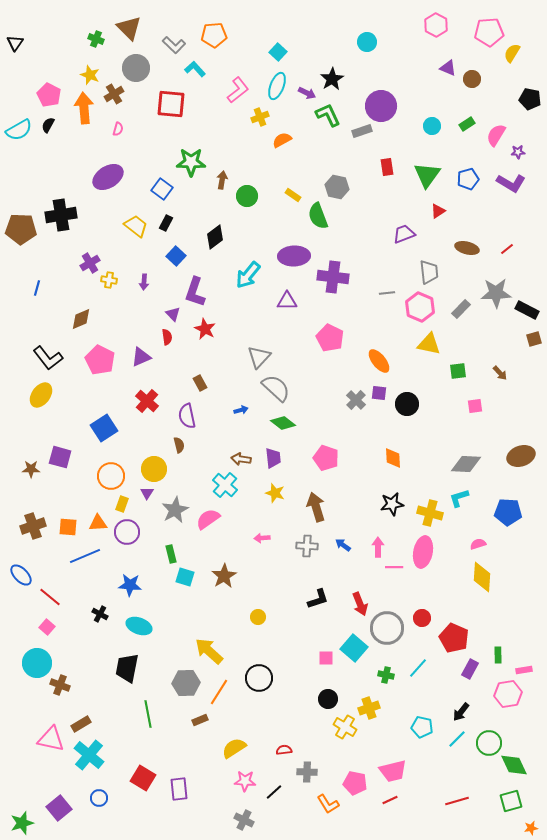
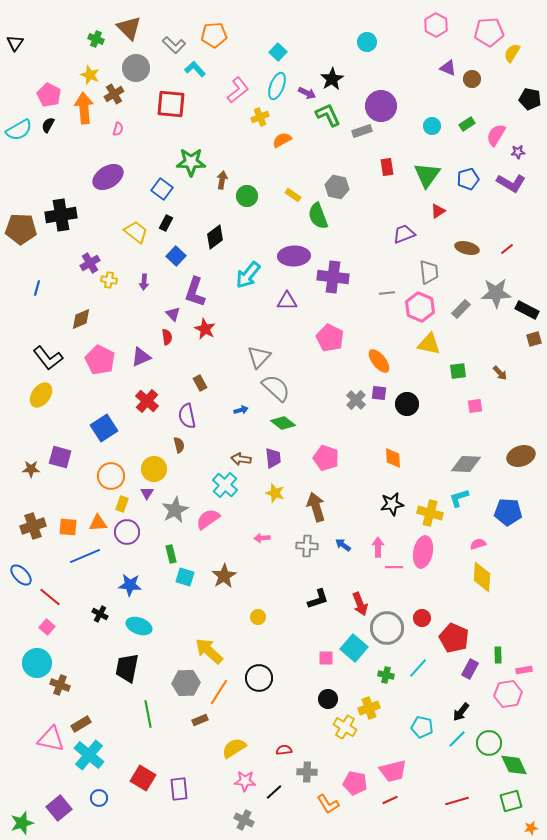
yellow trapezoid at (136, 226): moved 6 px down
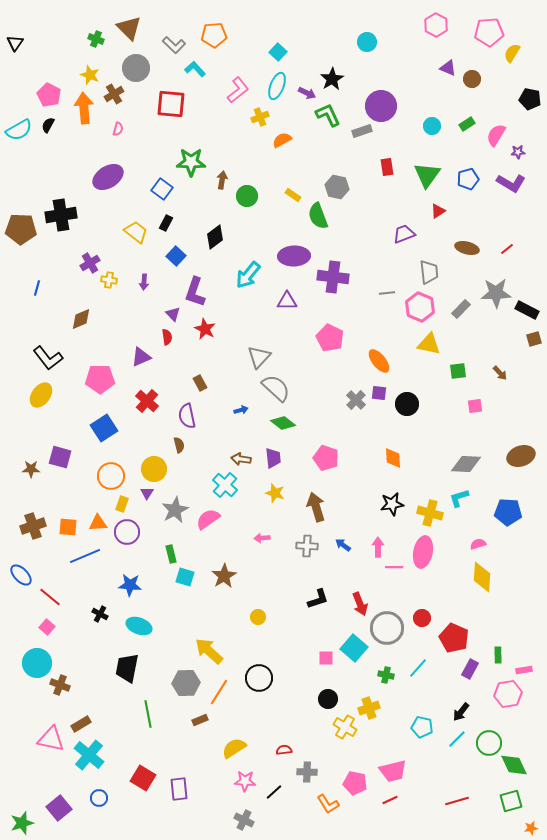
pink pentagon at (100, 360): moved 19 px down; rotated 28 degrees counterclockwise
